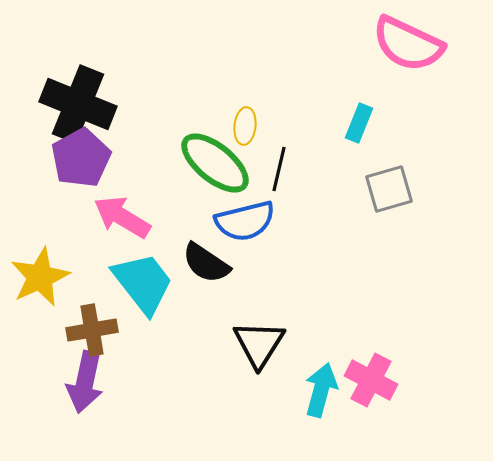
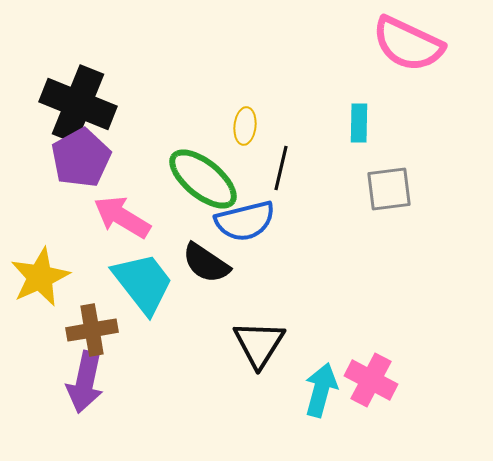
cyan rectangle: rotated 21 degrees counterclockwise
green ellipse: moved 12 px left, 16 px down
black line: moved 2 px right, 1 px up
gray square: rotated 9 degrees clockwise
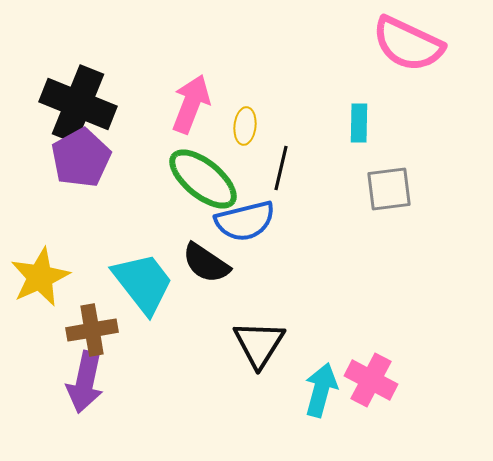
pink arrow: moved 69 px right, 113 px up; rotated 80 degrees clockwise
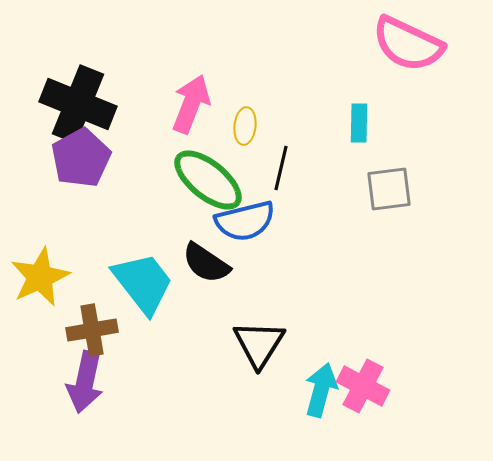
green ellipse: moved 5 px right, 1 px down
pink cross: moved 8 px left, 6 px down
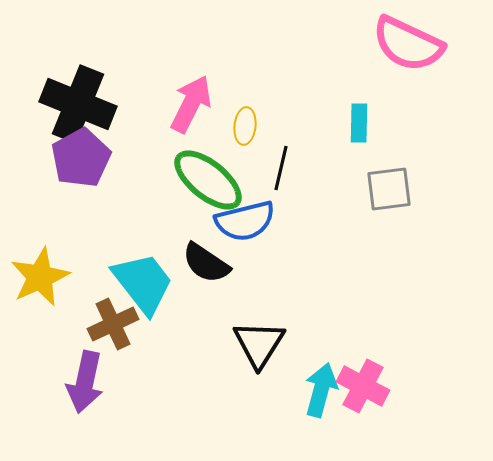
pink arrow: rotated 6 degrees clockwise
brown cross: moved 21 px right, 6 px up; rotated 15 degrees counterclockwise
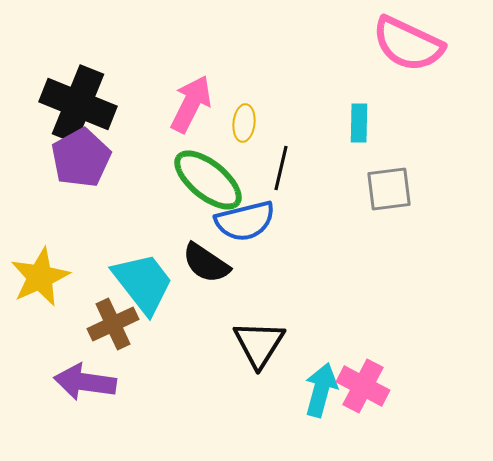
yellow ellipse: moved 1 px left, 3 px up
purple arrow: rotated 86 degrees clockwise
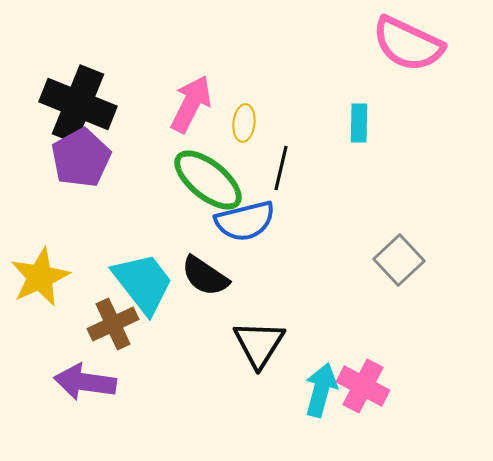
gray square: moved 10 px right, 71 px down; rotated 36 degrees counterclockwise
black semicircle: moved 1 px left, 13 px down
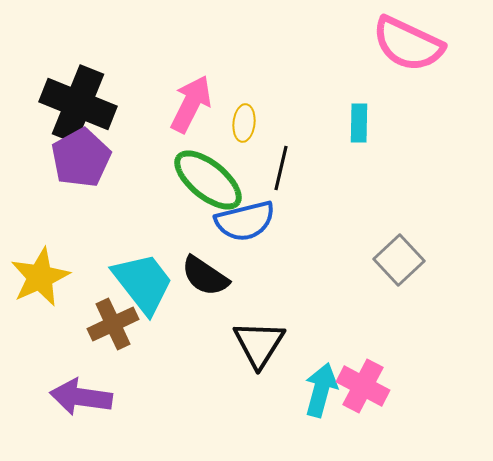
purple arrow: moved 4 px left, 15 px down
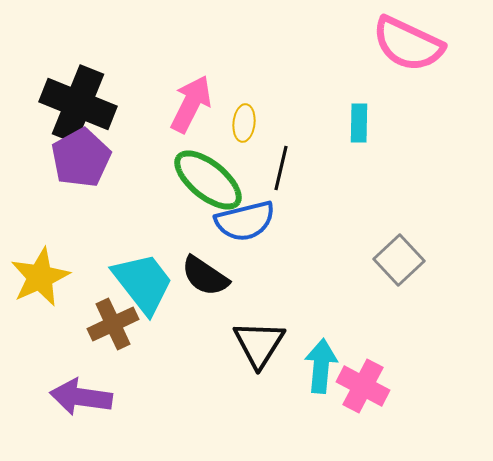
cyan arrow: moved 24 px up; rotated 10 degrees counterclockwise
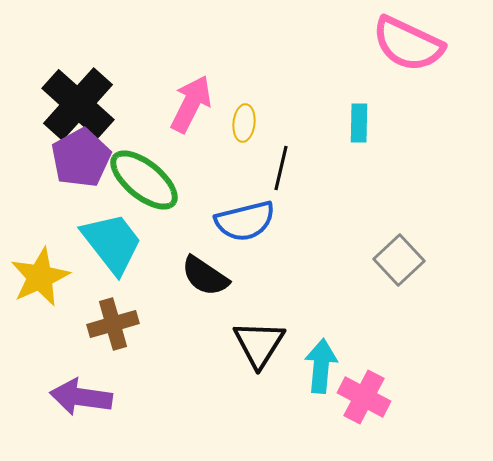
black cross: rotated 20 degrees clockwise
green ellipse: moved 64 px left
cyan trapezoid: moved 31 px left, 40 px up
brown cross: rotated 9 degrees clockwise
pink cross: moved 1 px right, 11 px down
